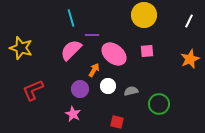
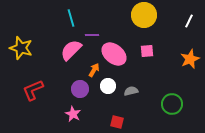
green circle: moved 13 px right
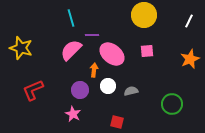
pink ellipse: moved 2 px left
orange arrow: rotated 24 degrees counterclockwise
purple circle: moved 1 px down
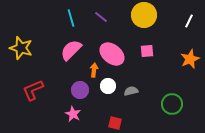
purple line: moved 9 px right, 18 px up; rotated 40 degrees clockwise
red square: moved 2 px left, 1 px down
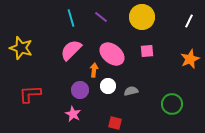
yellow circle: moved 2 px left, 2 px down
red L-shape: moved 3 px left, 4 px down; rotated 20 degrees clockwise
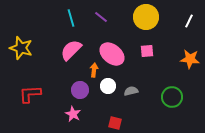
yellow circle: moved 4 px right
orange star: rotated 30 degrees clockwise
green circle: moved 7 px up
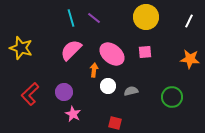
purple line: moved 7 px left, 1 px down
pink square: moved 2 px left, 1 px down
purple circle: moved 16 px left, 2 px down
red L-shape: rotated 40 degrees counterclockwise
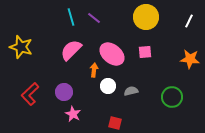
cyan line: moved 1 px up
yellow star: moved 1 px up
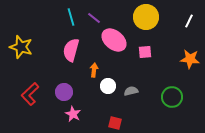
pink semicircle: rotated 30 degrees counterclockwise
pink ellipse: moved 2 px right, 14 px up
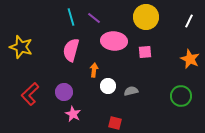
pink ellipse: moved 1 px down; rotated 35 degrees counterclockwise
orange star: rotated 18 degrees clockwise
green circle: moved 9 px right, 1 px up
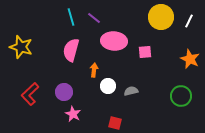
yellow circle: moved 15 px right
